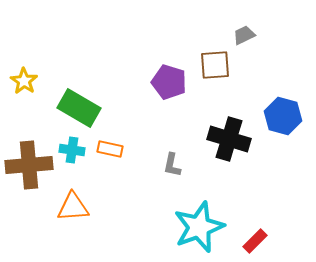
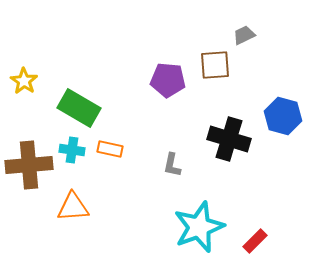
purple pentagon: moved 1 px left, 2 px up; rotated 12 degrees counterclockwise
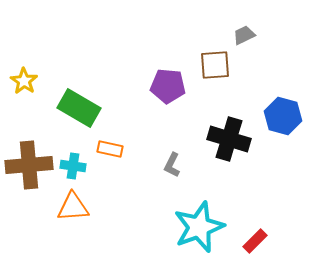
purple pentagon: moved 6 px down
cyan cross: moved 1 px right, 16 px down
gray L-shape: rotated 15 degrees clockwise
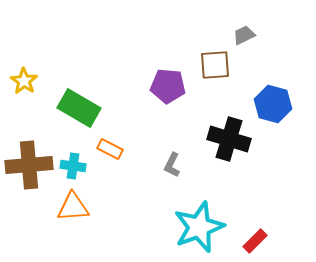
blue hexagon: moved 10 px left, 12 px up
orange rectangle: rotated 15 degrees clockwise
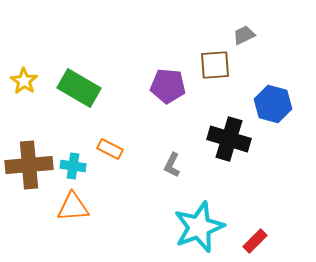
green rectangle: moved 20 px up
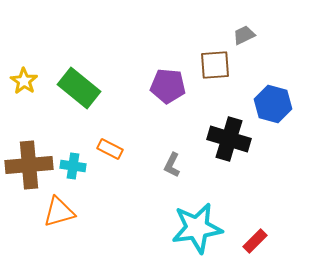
green rectangle: rotated 9 degrees clockwise
orange triangle: moved 14 px left, 5 px down; rotated 12 degrees counterclockwise
cyan star: moved 2 px left, 1 px down; rotated 12 degrees clockwise
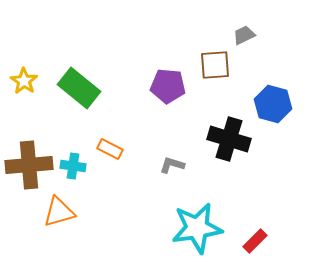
gray L-shape: rotated 80 degrees clockwise
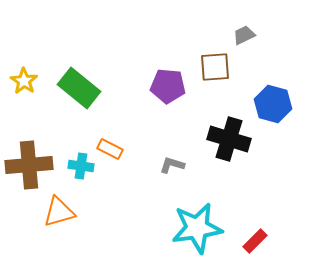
brown square: moved 2 px down
cyan cross: moved 8 px right
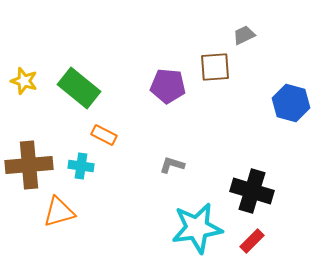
yellow star: rotated 16 degrees counterclockwise
blue hexagon: moved 18 px right, 1 px up
black cross: moved 23 px right, 52 px down
orange rectangle: moved 6 px left, 14 px up
red rectangle: moved 3 px left
